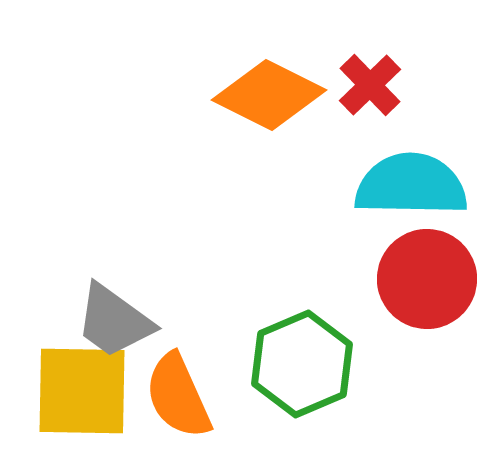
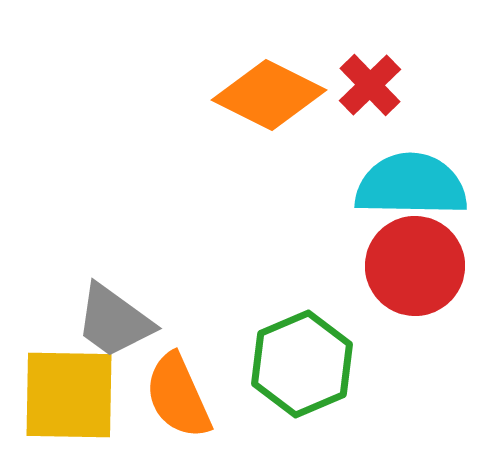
red circle: moved 12 px left, 13 px up
yellow square: moved 13 px left, 4 px down
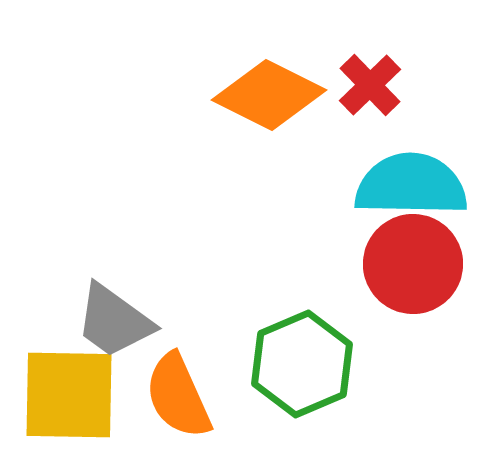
red circle: moved 2 px left, 2 px up
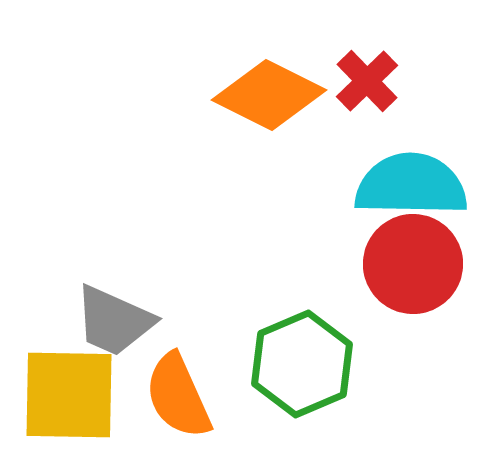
red cross: moved 3 px left, 4 px up
gray trapezoid: rotated 12 degrees counterclockwise
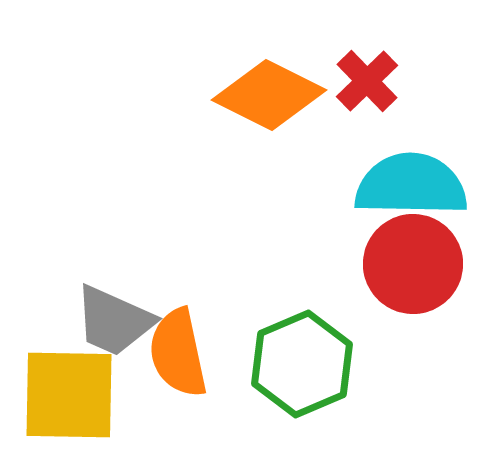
orange semicircle: moved 43 px up; rotated 12 degrees clockwise
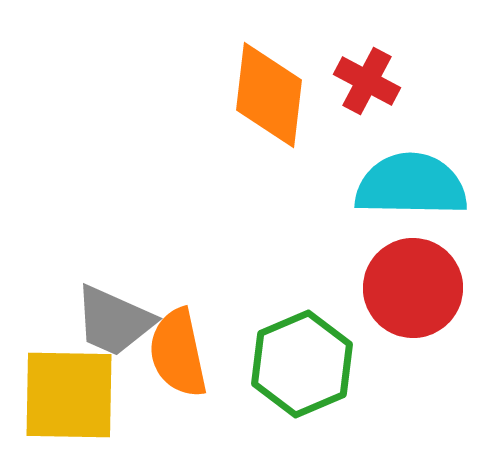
red cross: rotated 18 degrees counterclockwise
orange diamond: rotated 70 degrees clockwise
red circle: moved 24 px down
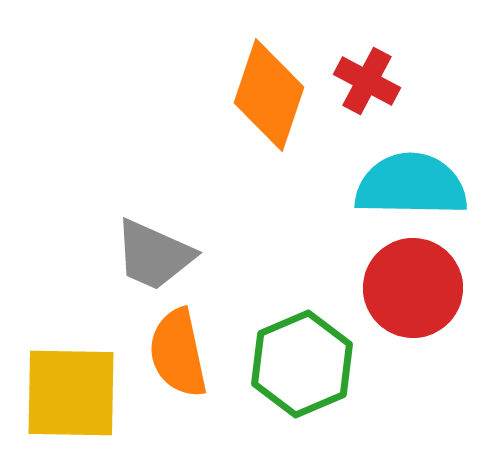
orange diamond: rotated 12 degrees clockwise
gray trapezoid: moved 40 px right, 66 px up
yellow square: moved 2 px right, 2 px up
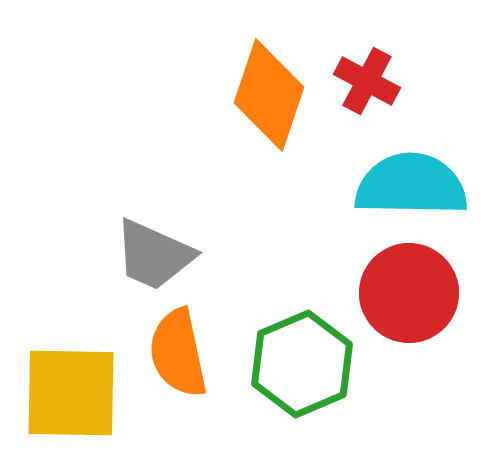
red circle: moved 4 px left, 5 px down
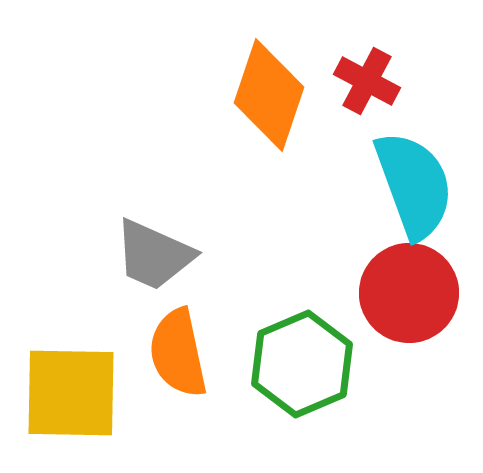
cyan semicircle: moved 3 px right; rotated 69 degrees clockwise
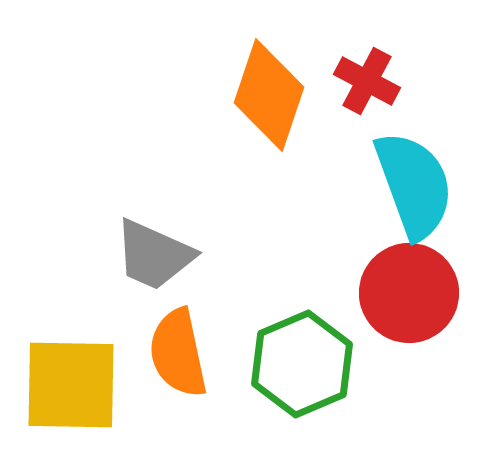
yellow square: moved 8 px up
